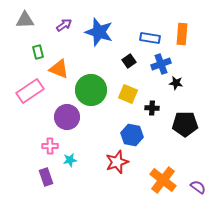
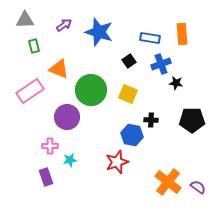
orange rectangle: rotated 10 degrees counterclockwise
green rectangle: moved 4 px left, 6 px up
black cross: moved 1 px left, 12 px down
black pentagon: moved 7 px right, 4 px up
orange cross: moved 5 px right, 2 px down
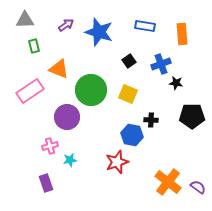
purple arrow: moved 2 px right
blue rectangle: moved 5 px left, 12 px up
black pentagon: moved 4 px up
pink cross: rotated 14 degrees counterclockwise
purple rectangle: moved 6 px down
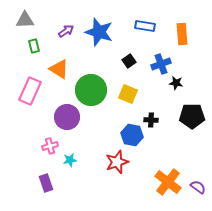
purple arrow: moved 6 px down
orange triangle: rotated 10 degrees clockwise
pink rectangle: rotated 32 degrees counterclockwise
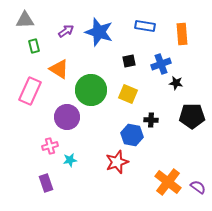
black square: rotated 24 degrees clockwise
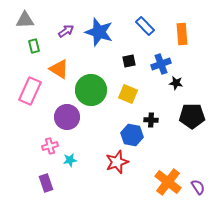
blue rectangle: rotated 36 degrees clockwise
purple semicircle: rotated 21 degrees clockwise
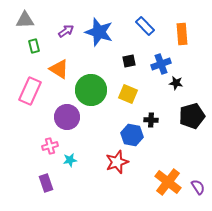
black pentagon: rotated 15 degrees counterclockwise
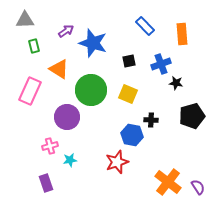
blue star: moved 6 px left, 11 px down
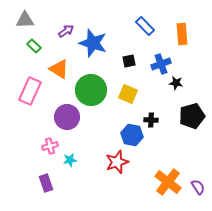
green rectangle: rotated 32 degrees counterclockwise
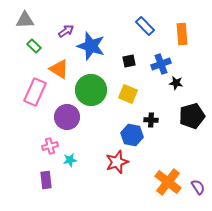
blue star: moved 2 px left, 3 px down
pink rectangle: moved 5 px right, 1 px down
purple rectangle: moved 3 px up; rotated 12 degrees clockwise
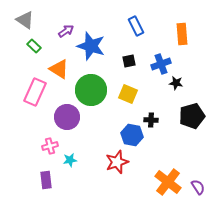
gray triangle: rotated 36 degrees clockwise
blue rectangle: moved 9 px left; rotated 18 degrees clockwise
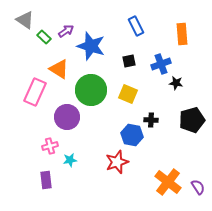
green rectangle: moved 10 px right, 9 px up
black pentagon: moved 4 px down
